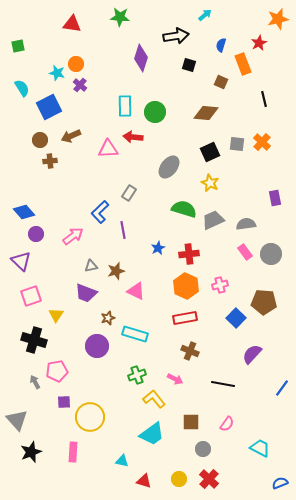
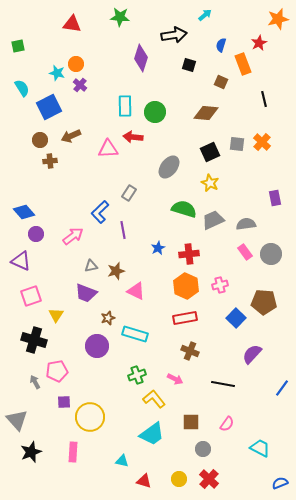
black arrow at (176, 36): moved 2 px left, 1 px up
purple triangle at (21, 261): rotated 20 degrees counterclockwise
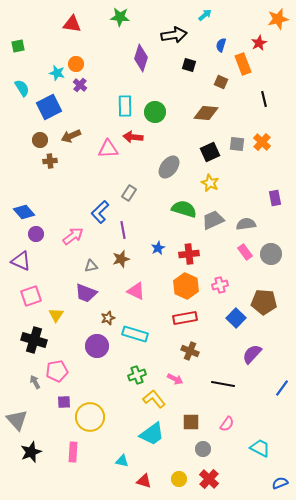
brown star at (116, 271): moved 5 px right, 12 px up
